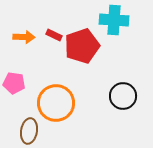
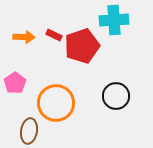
cyan cross: rotated 8 degrees counterclockwise
pink pentagon: moved 1 px right; rotated 30 degrees clockwise
black circle: moved 7 px left
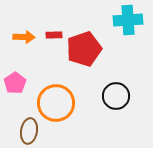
cyan cross: moved 14 px right
red rectangle: rotated 28 degrees counterclockwise
red pentagon: moved 2 px right, 3 px down
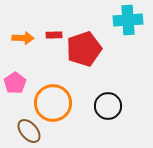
orange arrow: moved 1 px left, 1 px down
black circle: moved 8 px left, 10 px down
orange circle: moved 3 px left
brown ellipse: rotated 50 degrees counterclockwise
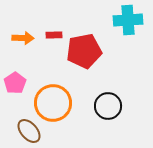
red pentagon: moved 2 px down; rotated 8 degrees clockwise
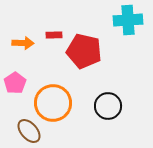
orange arrow: moved 5 px down
red pentagon: rotated 24 degrees clockwise
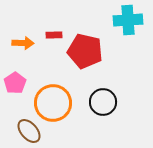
red pentagon: moved 1 px right
black circle: moved 5 px left, 4 px up
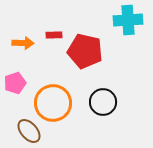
pink pentagon: rotated 15 degrees clockwise
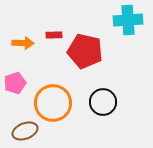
brown ellipse: moved 4 px left; rotated 70 degrees counterclockwise
